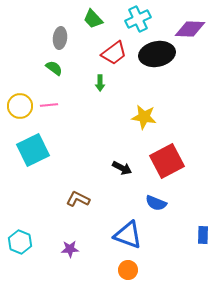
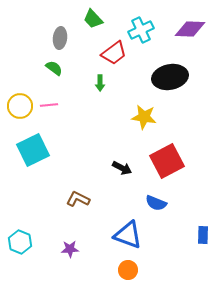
cyan cross: moved 3 px right, 11 px down
black ellipse: moved 13 px right, 23 px down
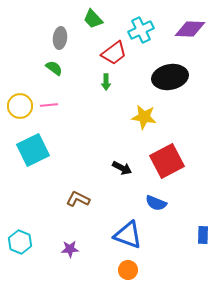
green arrow: moved 6 px right, 1 px up
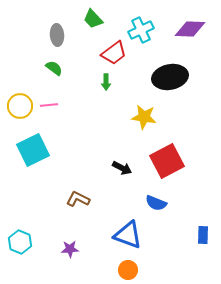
gray ellipse: moved 3 px left, 3 px up; rotated 10 degrees counterclockwise
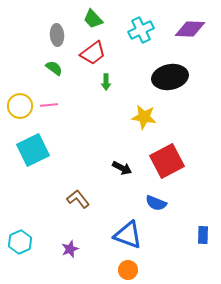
red trapezoid: moved 21 px left
brown L-shape: rotated 25 degrees clockwise
cyan hexagon: rotated 15 degrees clockwise
purple star: rotated 18 degrees counterclockwise
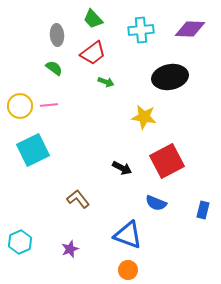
cyan cross: rotated 20 degrees clockwise
green arrow: rotated 70 degrees counterclockwise
blue rectangle: moved 25 px up; rotated 12 degrees clockwise
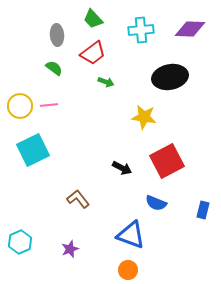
blue triangle: moved 3 px right
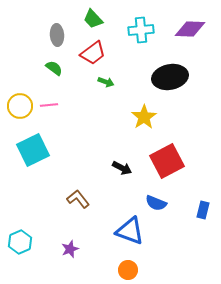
yellow star: rotated 30 degrees clockwise
blue triangle: moved 1 px left, 4 px up
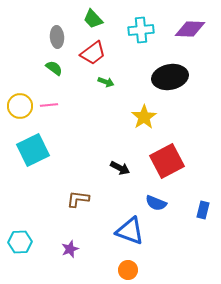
gray ellipse: moved 2 px down
black arrow: moved 2 px left
brown L-shape: rotated 45 degrees counterclockwise
cyan hexagon: rotated 20 degrees clockwise
